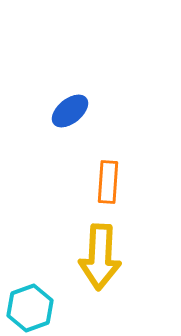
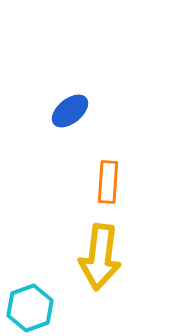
yellow arrow: rotated 4 degrees clockwise
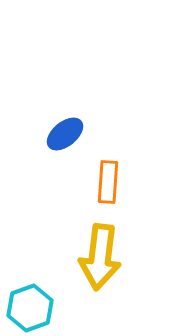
blue ellipse: moved 5 px left, 23 px down
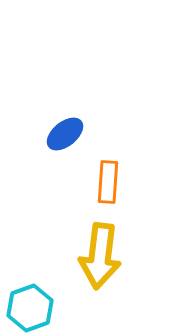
yellow arrow: moved 1 px up
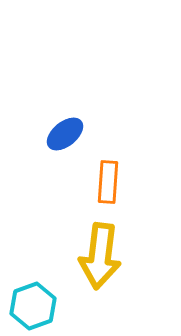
cyan hexagon: moved 3 px right, 2 px up
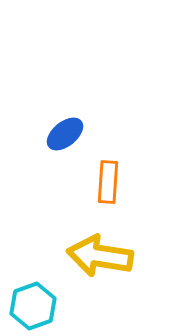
yellow arrow: rotated 92 degrees clockwise
